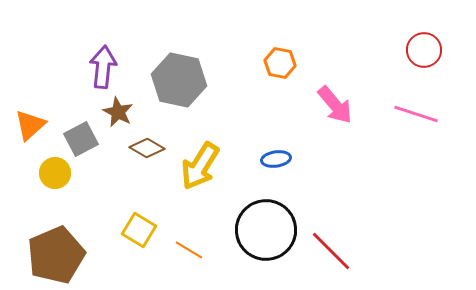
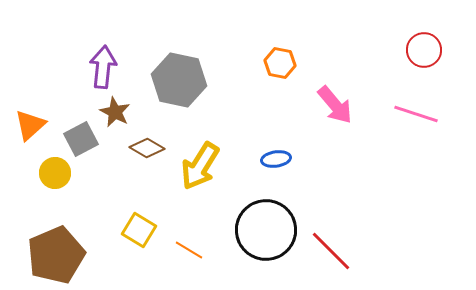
brown star: moved 3 px left
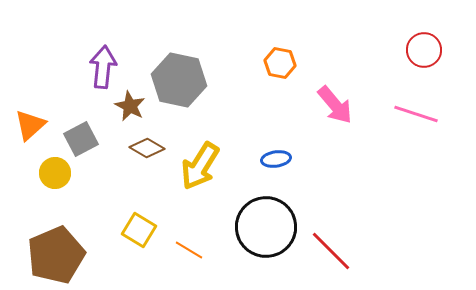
brown star: moved 15 px right, 6 px up
black circle: moved 3 px up
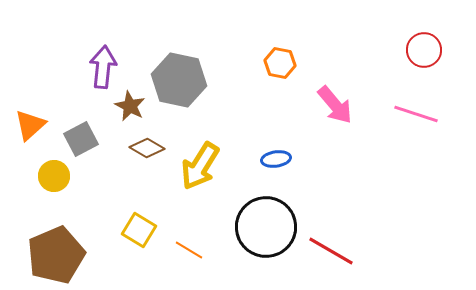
yellow circle: moved 1 px left, 3 px down
red line: rotated 15 degrees counterclockwise
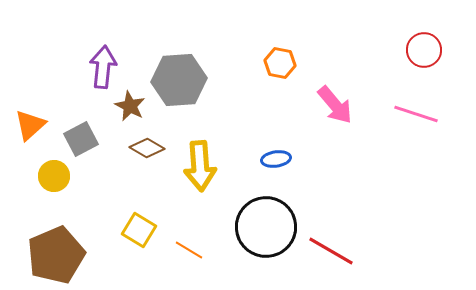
gray hexagon: rotated 16 degrees counterclockwise
yellow arrow: rotated 36 degrees counterclockwise
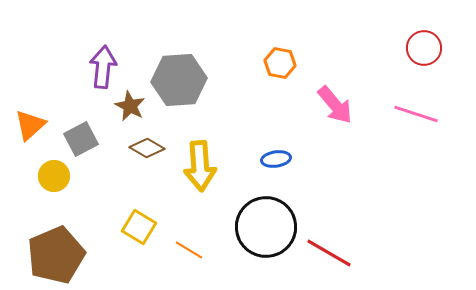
red circle: moved 2 px up
yellow square: moved 3 px up
red line: moved 2 px left, 2 px down
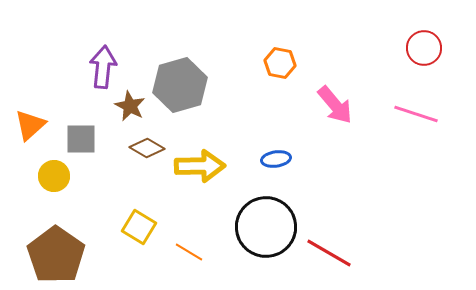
gray hexagon: moved 1 px right, 5 px down; rotated 12 degrees counterclockwise
gray square: rotated 28 degrees clockwise
yellow arrow: rotated 87 degrees counterclockwise
orange line: moved 2 px down
brown pentagon: rotated 14 degrees counterclockwise
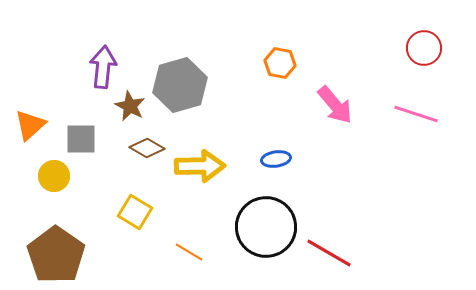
yellow square: moved 4 px left, 15 px up
